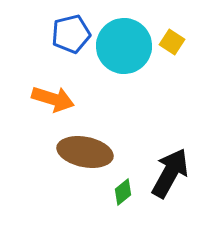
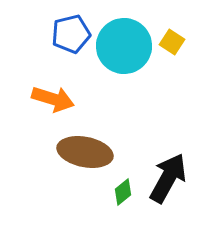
black arrow: moved 2 px left, 5 px down
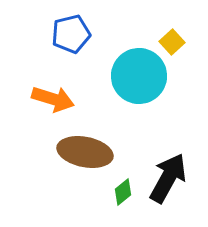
yellow square: rotated 15 degrees clockwise
cyan circle: moved 15 px right, 30 px down
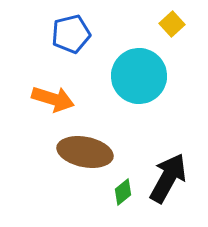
yellow square: moved 18 px up
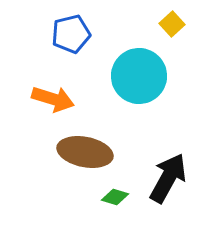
green diamond: moved 8 px left, 5 px down; rotated 56 degrees clockwise
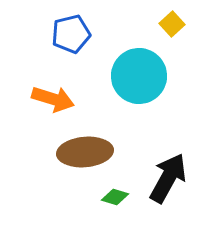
brown ellipse: rotated 16 degrees counterclockwise
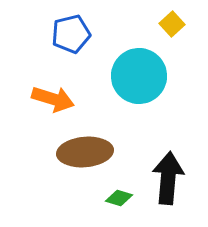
black arrow: rotated 24 degrees counterclockwise
green diamond: moved 4 px right, 1 px down
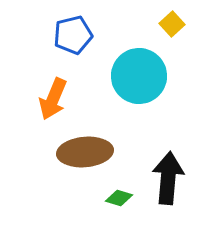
blue pentagon: moved 2 px right, 1 px down
orange arrow: rotated 96 degrees clockwise
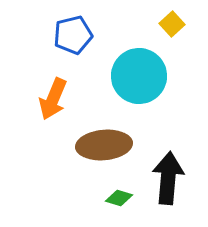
brown ellipse: moved 19 px right, 7 px up
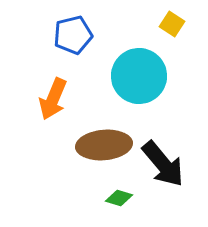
yellow square: rotated 15 degrees counterclockwise
black arrow: moved 5 px left, 14 px up; rotated 135 degrees clockwise
